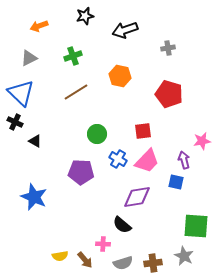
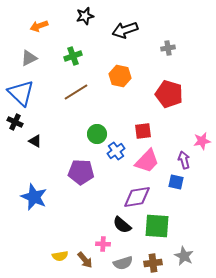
blue cross: moved 2 px left, 8 px up; rotated 24 degrees clockwise
green square: moved 39 px left
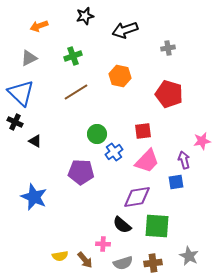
blue cross: moved 2 px left, 1 px down
blue square: rotated 21 degrees counterclockwise
gray star: moved 5 px right
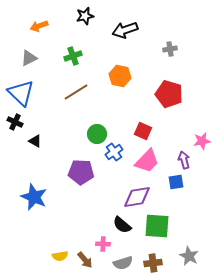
gray cross: moved 2 px right, 1 px down
red square: rotated 30 degrees clockwise
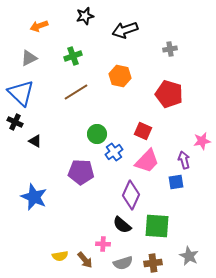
purple diamond: moved 6 px left, 2 px up; rotated 56 degrees counterclockwise
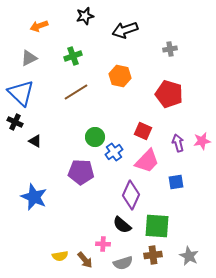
green circle: moved 2 px left, 3 px down
purple arrow: moved 6 px left, 17 px up
brown cross: moved 8 px up
